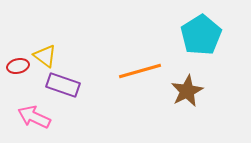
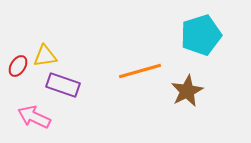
cyan pentagon: rotated 15 degrees clockwise
yellow triangle: rotated 45 degrees counterclockwise
red ellipse: rotated 45 degrees counterclockwise
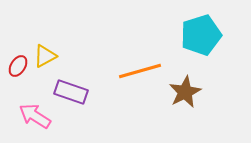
yellow triangle: rotated 20 degrees counterclockwise
purple rectangle: moved 8 px right, 7 px down
brown star: moved 2 px left, 1 px down
pink arrow: moved 1 px right, 1 px up; rotated 8 degrees clockwise
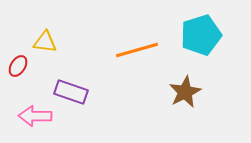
yellow triangle: moved 14 px up; rotated 35 degrees clockwise
orange line: moved 3 px left, 21 px up
pink arrow: rotated 32 degrees counterclockwise
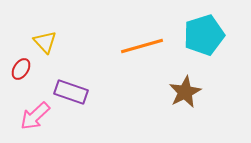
cyan pentagon: moved 3 px right
yellow triangle: rotated 40 degrees clockwise
orange line: moved 5 px right, 4 px up
red ellipse: moved 3 px right, 3 px down
pink arrow: rotated 44 degrees counterclockwise
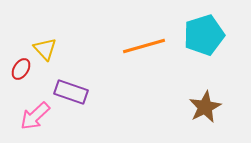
yellow triangle: moved 7 px down
orange line: moved 2 px right
brown star: moved 20 px right, 15 px down
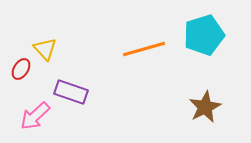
orange line: moved 3 px down
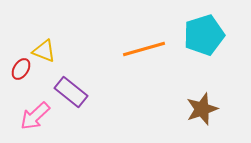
yellow triangle: moved 1 px left, 2 px down; rotated 25 degrees counterclockwise
purple rectangle: rotated 20 degrees clockwise
brown star: moved 3 px left, 2 px down; rotated 8 degrees clockwise
